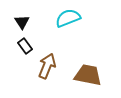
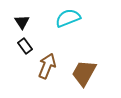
brown trapezoid: moved 4 px left, 2 px up; rotated 72 degrees counterclockwise
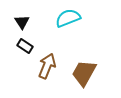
black rectangle: rotated 21 degrees counterclockwise
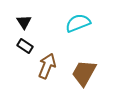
cyan semicircle: moved 10 px right, 5 px down
black triangle: moved 2 px right
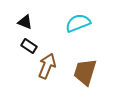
black triangle: moved 1 px right; rotated 35 degrees counterclockwise
black rectangle: moved 4 px right
brown trapezoid: moved 1 px right, 1 px up; rotated 12 degrees counterclockwise
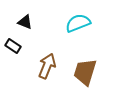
black rectangle: moved 16 px left
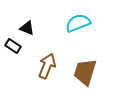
black triangle: moved 2 px right, 6 px down
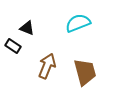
brown trapezoid: rotated 148 degrees clockwise
